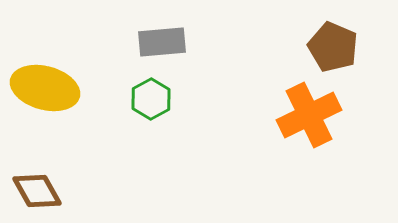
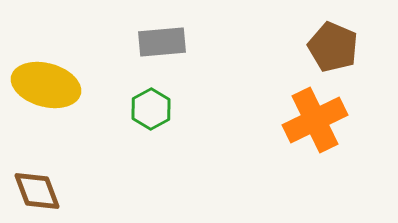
yellow ellipse: moved 1 px right, 3 px up
green hexagon: moved 10 px down
orange cross: moved 6 px right, 5 px down
brown diamond: rotated 9 degrees clockwise
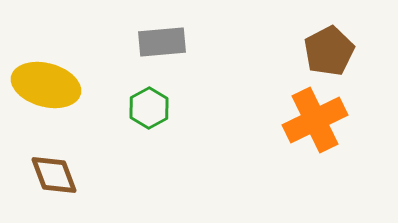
brown pentagon: moved 4 px left, 4 px down; rotated 21 degrees clockwise
green hexagon: moved 2 px left, 1 px up
brown diamond: moved 17 px right, 16 px up
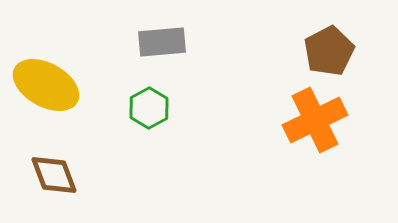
yellow ellipse: rotated 14 degrees clockwise
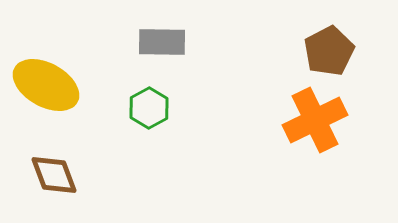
gray rectangle: rotated 6 degrees clockwise
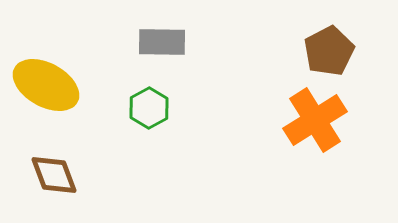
orange cross: rotated 6 degrees counterclockwise
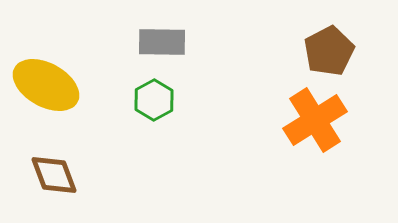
green hexagon: moved 5 px right, 8 px up
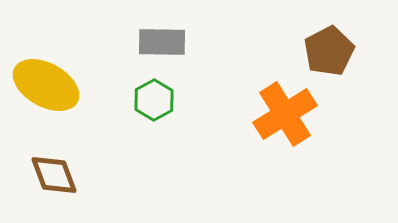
orange cross: moved 30 px left, 6 px up
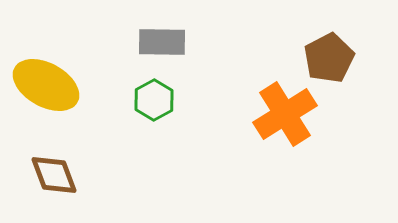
brown pentagon: moved 7 px down
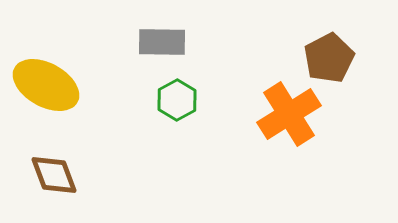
green hexagon: moved 23 px right
orange cross: moved 4 px right
